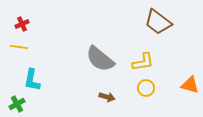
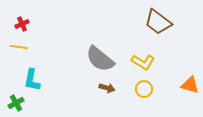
yellow L-shape: rotated 40 degrees clockwise
yellow circle: moved 2 px left, 1 px down
brown arrow: moved 9 px up
green cross: moved 1 px left, 1 px up
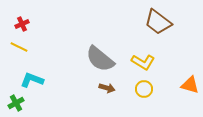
yellow line: rotated 18 degrees clockwise
cyan L-shape: rotated 100 degrees clockwise
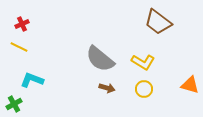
green cross: moved 2 px left, 1 px down
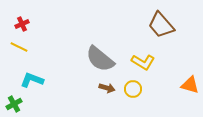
brown trapezoid: moved 3 px right, 3 px down; rotated 12 degrees clockwise
yellow circle: moved 11 px left
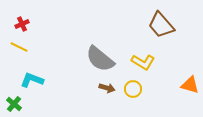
green cross: rotated 21 degrees counterclockwise
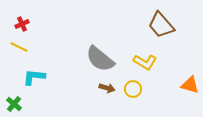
yellow L-shape: moved 2 px right
cyan L-shape: moved 2 px right, 3 px up; rotated 15 degrees counterclockwise
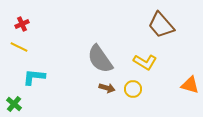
gray semicircle: rotated 16 degrees clockwise
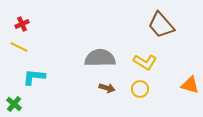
gray semicircle: moved 1 px up; rotated 124 degrees clockwise
yellow circle: moved 7 px right
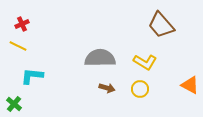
yellow line: moved 1 px left, 1 px up
cyan L-shape: moved 2 px left, 1 px up
orange triangle: rotated 12 degrees clockwise
